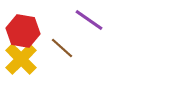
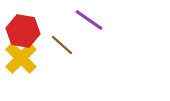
brown line: moved 3 px up
yellow cross: moved 1 px up
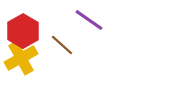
red hexagon: rotated 20 degrees clockwise
yellow cross: rotated 16 degrees clockwise
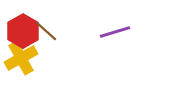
purple line: moved 26 px right, 12 px down; rotated 52 degrees counterclockwise
brown line: moved 16 px left, 14 px up
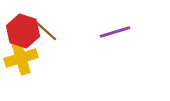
red hexagon: rotated 12 degrees counterclockwise
yellow cross: rotated 12 degrees clockwise
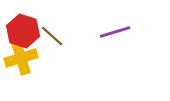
brown line: moved 6 px right, 5 px down
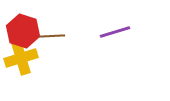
brown line: rotated 45 degrees counterclockwise
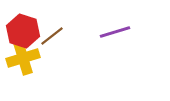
brown line: rotated 35 degrees counterclockwise
yellow cross: moved 2 px right
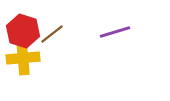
brown line: moved 2 px up
yellow cross: rotated 12 degrees clockwise
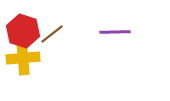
purple line: rotated 16 degrees clockwise
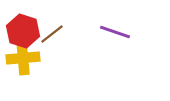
purple line: rotated 20 degrees clockwise
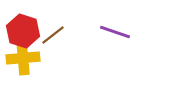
brown line: moved 1 px right, 1 px down
